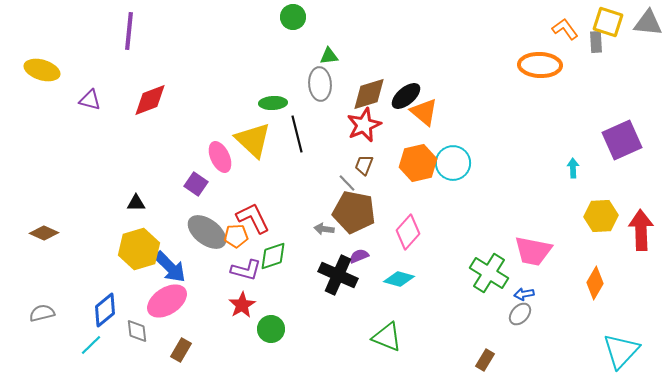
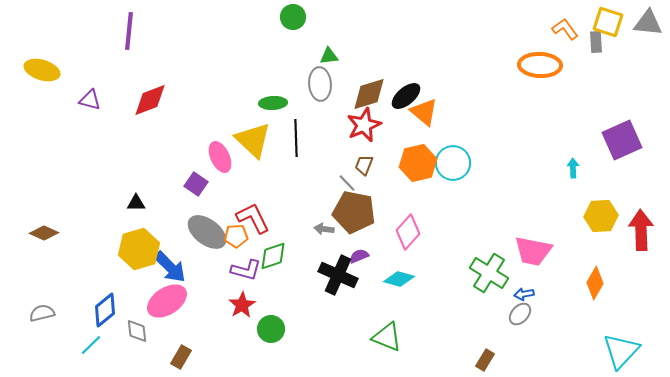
black line at (297, 134): moved 1 px left, 4 px down; rotated 12 degrees clockwise
brown rectangle at (181, 350): moved 7 px down
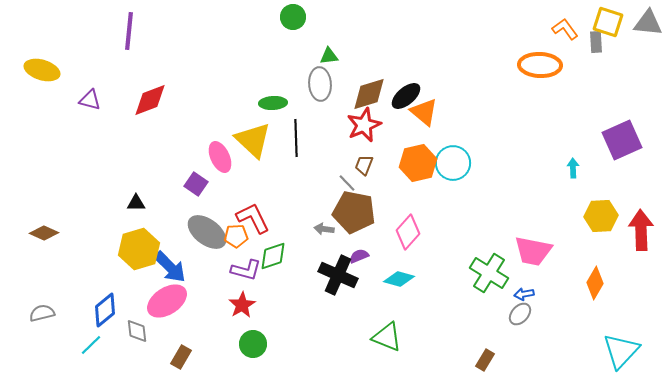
green circle at (271, 329): moved 18 px left, 15 px down
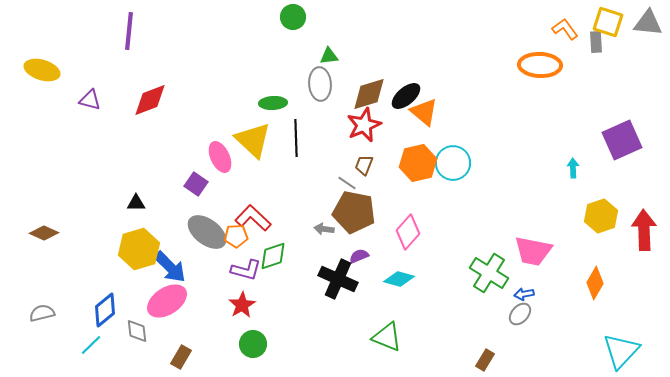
gray line at (347, 183): rotated 12 degrees counterclockwise
yellow hexagon at (601, 216): rotated 16 degrees counterclockwise
red L-shape at (253, 218): rotated 21 degrees counterclockwise
red arrow at (641, 230): moved 3 px right
black cross at (338, 275): moved 4 px down
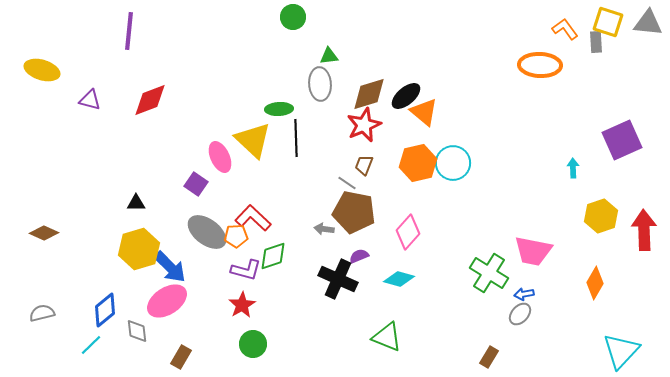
green ellipse at (273, 103): moved 6 px right, 6 px down
brown rectangle at (485, 360): moved 4 px right, 3 px up
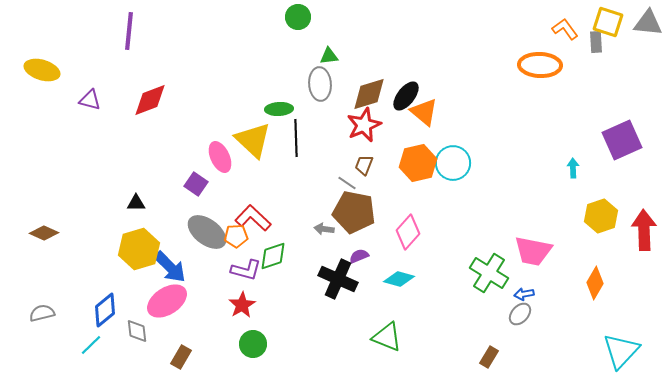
green circle at (293, 17): moved 5 px right
black ellipse at (406, 96): rotated 12 degrees counterclockwise
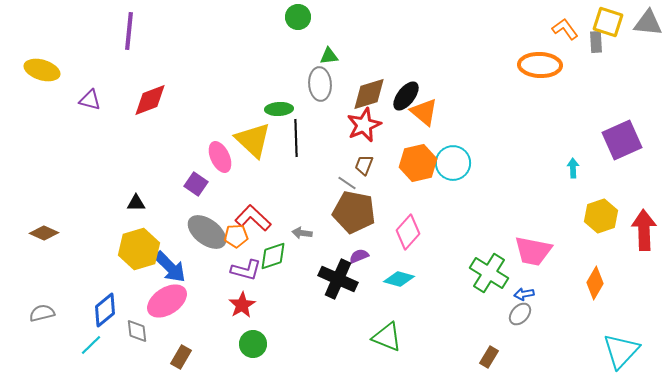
gray arrow at (324, 229): moved 22 px left, 4 px down
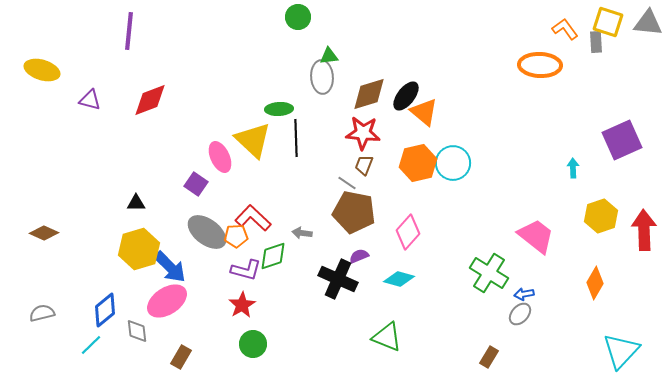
gray ellipse at (320, 84): moved 2 px right, 7 px up
red star at (364, 125): moved 1 px left, 8 px down; rotated 28 degrees clockwise
pink trapezoid at (533, 251): moved 3 px right, 15 px up; rotated 153 degrees counterclockwise
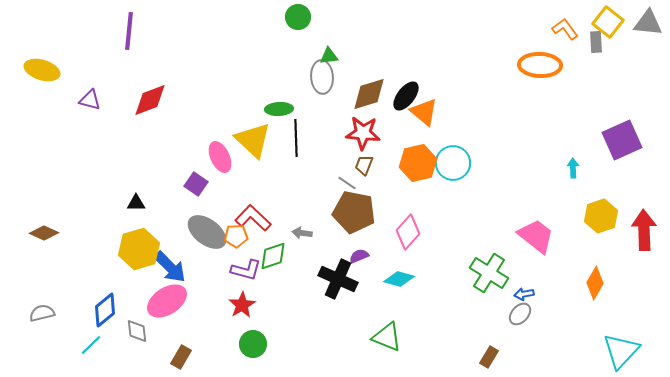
yellow square at (608, 22): rotated 20 degrees clockwise
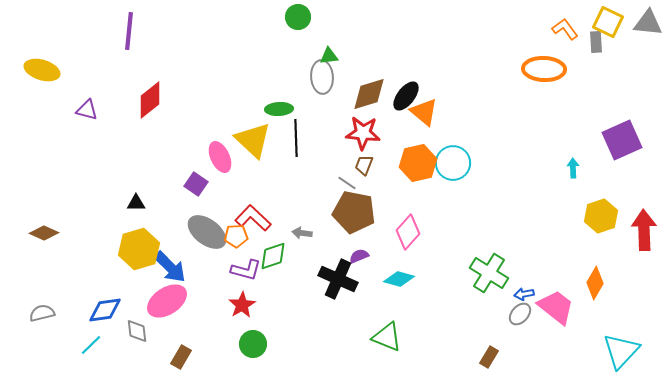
yellow square at (608, 22): rotated 12 degrees counterclockwise
orange ellipse at (540, 65): moved 4 px right, 4 px down
purple triangle at (90, 100): moved 3 px left, 10 px down
red diamond at (150, 100): rotated 18 degrees counterclockwise
pink trapezoid at (536, 236): moved 20 px right, 71 px down
blue diamond at (105, 310): rotated 32 degrees clockwise
